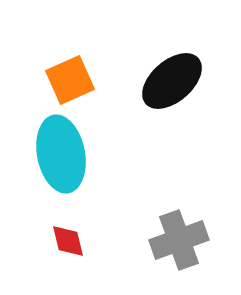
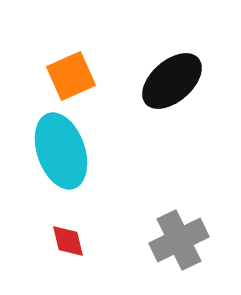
orange square: moved 1 px right, 4 px up
cyan ellipse: moved 3 px up; rotated 8 degrees counterclockwise
gray cross: rotated 6 degrees counterclockwise
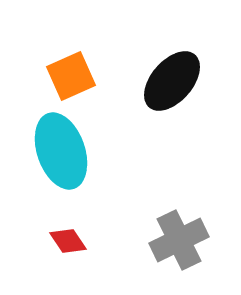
black ellipse: rotated 8 degrees counterclockwise
red diamond: rotated 21 degrees counterclockwise
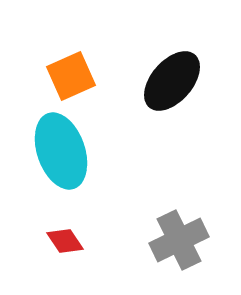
red diamond: moved 3 px left
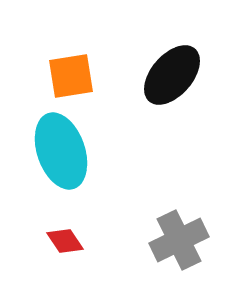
orange square: rotated 15 degrees clockwise
black ellipse: moved 6 px up
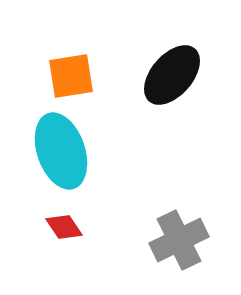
red diamond: moved 1 px left, 14 px up
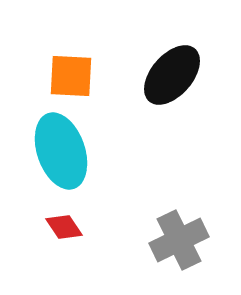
orange square: rotated 12 degrees clockwise
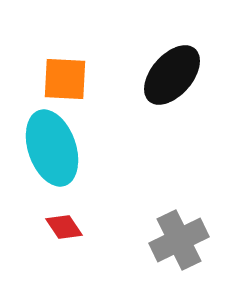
orange square: moved 6 px left, 3 px down
cyan ellipse: moved 9 px left, 3 px up
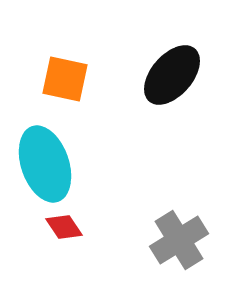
orange square: rotated 9 degrees clockwise
cyan ellipse: moved 7 px left, 16 px down
gray cross: rotated 6 degrees counterclockwise
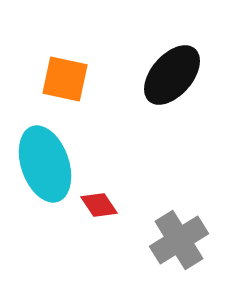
red diamond: moved 35 px right, 22 px up
